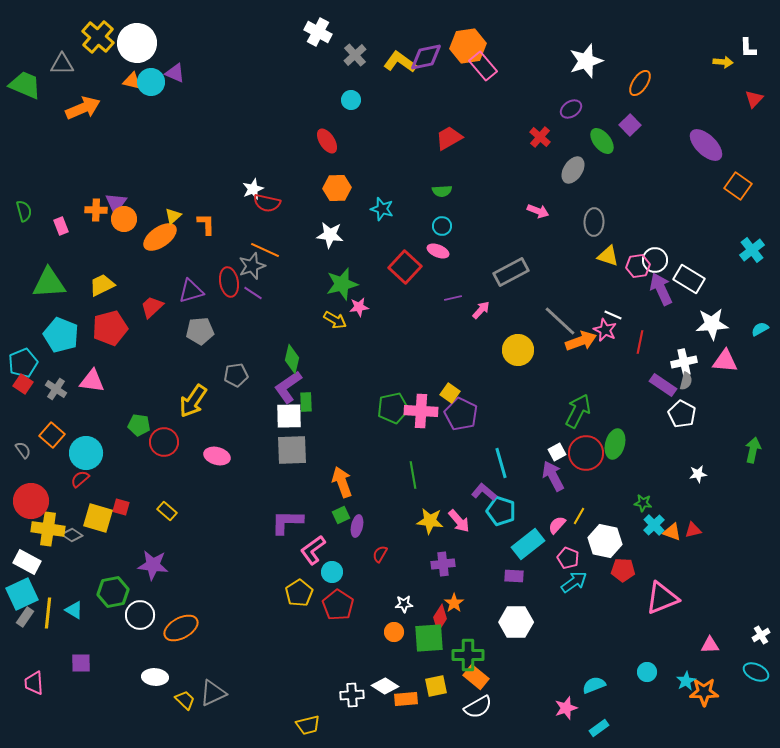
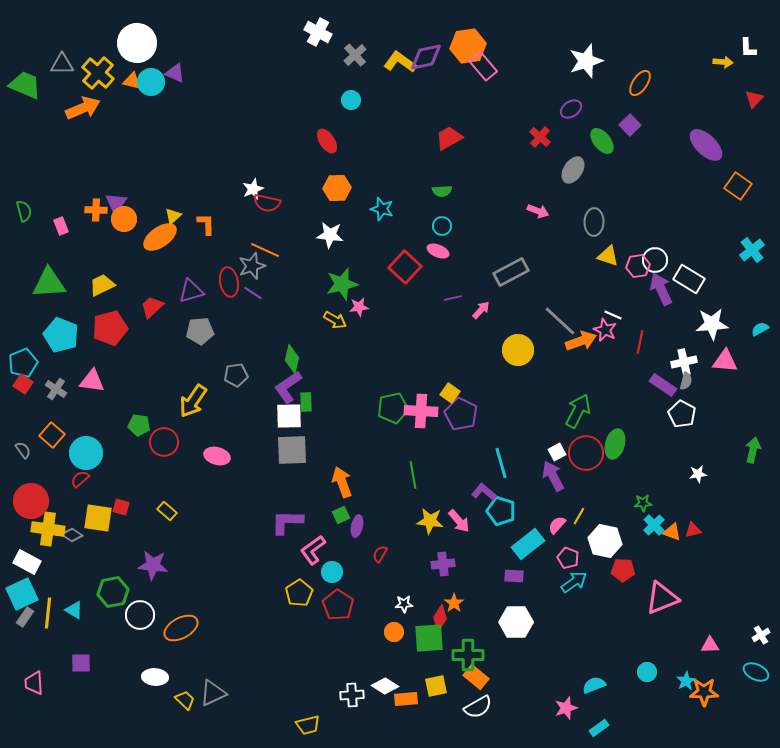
yellow cross at (98, 37): moved 36 px down
green star at (643, 503): rotated 12 degrees counterclockwise
yellow square at (98, 518): rotated 8 degrees counterclockwise
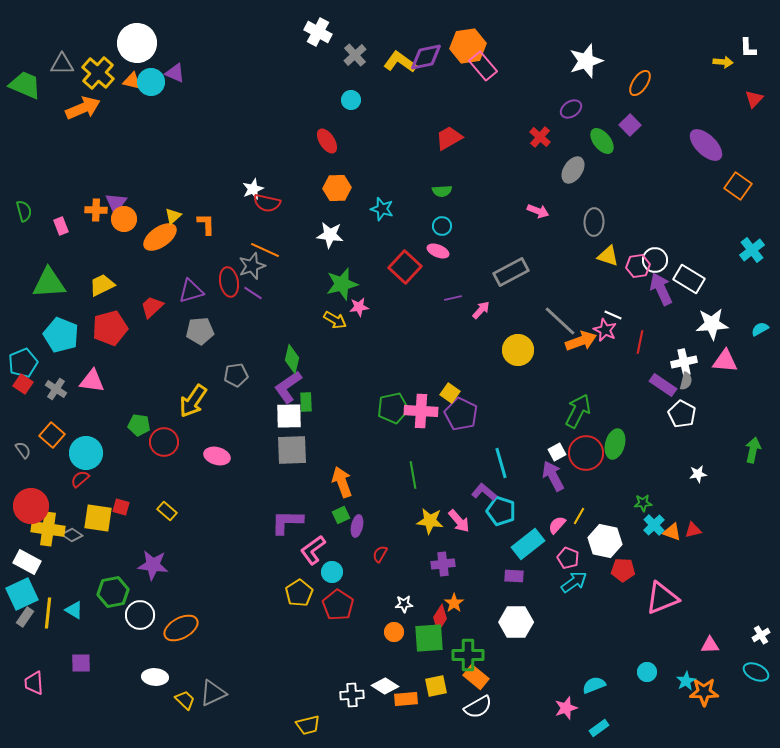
red circle at (31, 501): moved 5 px down
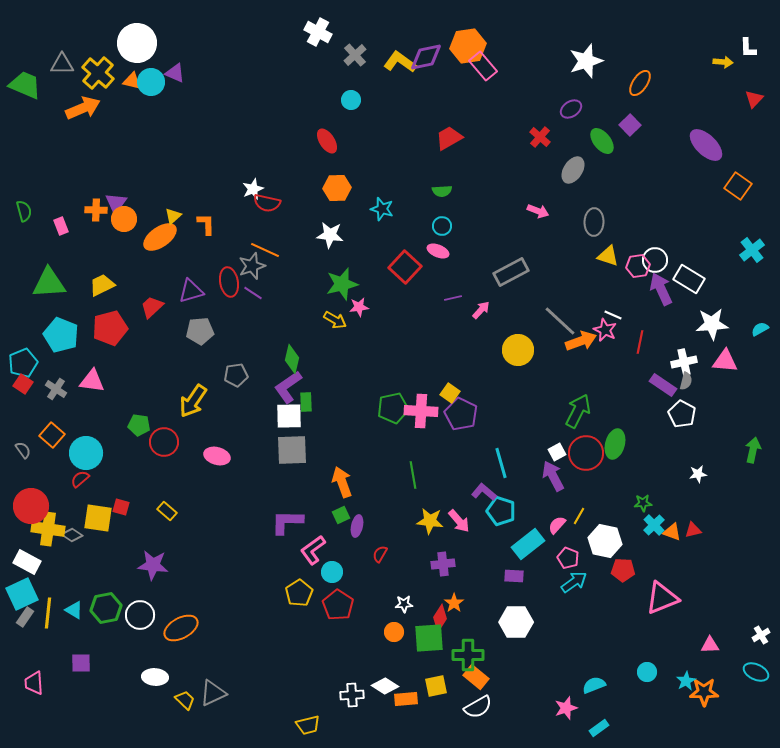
green hexagon at (113, 592): moved 7 px left, 16 px down
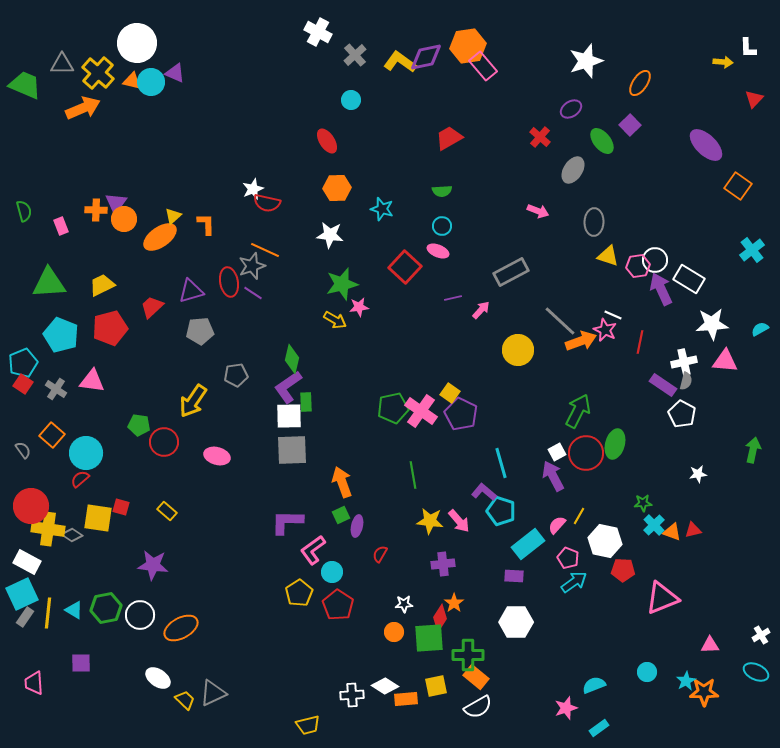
pink cross at (421, 411): rotated 32 degrees clockwise
white ellipse at (155, 677): moved 3 px right, 1 px down; rotated 30 degrees clockwise
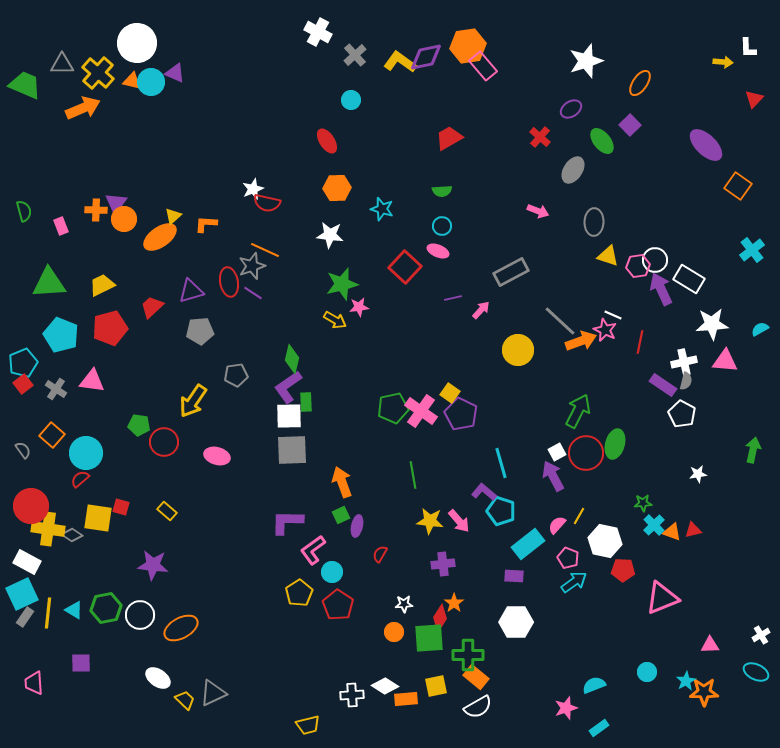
orange L-shape at (206, 224): rotated 85 degrees counterclockwise
red square at (23, 384): rotated 18 degrees clockwise
